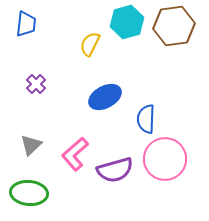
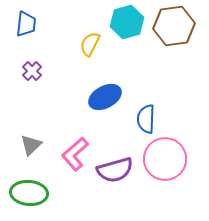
purple cross: moved 4 px left, 13 px up
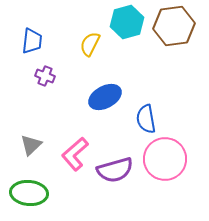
blue trapezoid: moved 6 px right, 17 px down
purple cross: moved 13 px right, 5 px down; rotated 24 degrees counterclockwise
blue semicircle: rotated 12 degrees counterclockwise
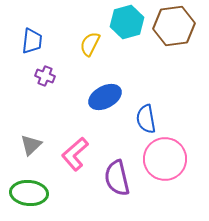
purple semicircle: moved 2 px right, 8 px down; rotated 93 degrees clockwise
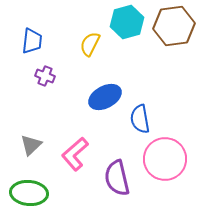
blue semicircle: moved 6 px left
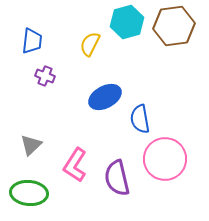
pink L-shape: moved 11 px down; rotated 16 degrees counterclockwise
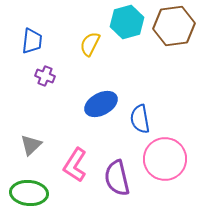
blue ellipse: moved 4 px left, 7 px down
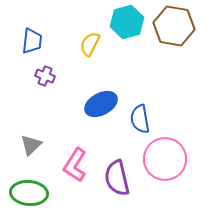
brown hexagon: rotated 18 degrees clockwise
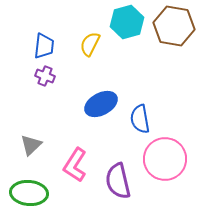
blue trapezoid: moved 12 px right, 5 px down
purple semicircle: moved 1 px right, 3 px down
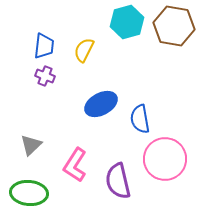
yellow semicircle: moved 6 px left, 6 px down
